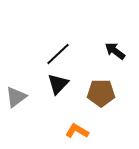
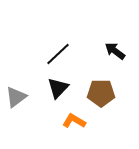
black triangle: moved 4 px down
orange L-shape: moved 3 px left, 10 px up
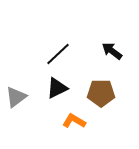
black arrow: moved 3 px left
black triangle: moved 1 px left; rotated 20 degrees clockwise
